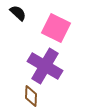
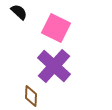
black semicircle: moved 1 px right, 1 px up
purple cross: moved 9 px right; rotated 12 degrees clockwise
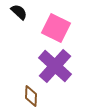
purple cross: moved 1 px right
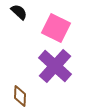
brown diamond: moved 11 px left
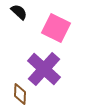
purple cross: moved 11 px left, 3 px down
brown diamond: moved 2 px up
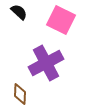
pink square: moved 5 px right, 8 px up
purple cross: moved 2 px right, 6 px up; rotated 20 degrees clockwise
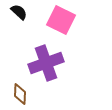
purple cross: rotated 8 degrees clockwise
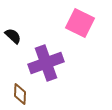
black semicircle: moved 6 px left, 24 px down
pink square: moved 19 px right, 3 px down
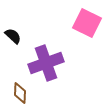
pink square: moved 7 px right
brown diamond: moved 1 px up
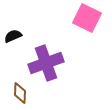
pink square: moved 5 px up
black semicircle: rotated 66 degrees counterclockwise
